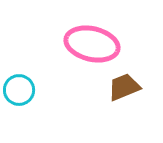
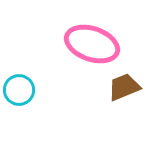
pink ellipse: rotated 6 degrees clockwise
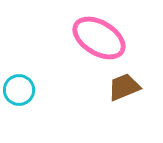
pink ellipse: moved 7 px right, 6 px up; rotated 12 degrees clockwise
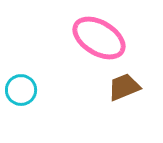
cyan circle: moved 2 px right
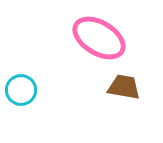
brown trapezoid: rotated 32 degrees clockwise
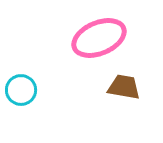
pink ellipse: rotated 54 degrees counterclockwise
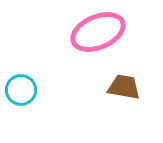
pink ellipse: moved 1 px left, 6 px up
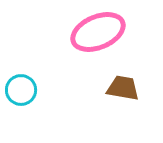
brown trapezoid: moved 1 px left, 1 px down
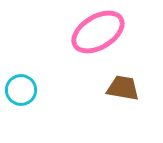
pink ellipse: rotated 8 degrees counterclockwise
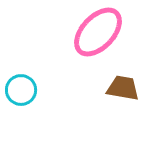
pink ellipse: rotated 16 degrees counterclockwise
